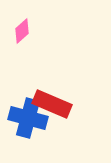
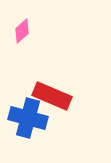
red rectangle: moved 8 px up
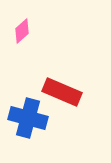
red rectangle: moved 10 px right, 4 px up
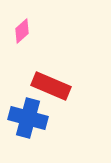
red rectangle: moved 11 px left, 6 px up
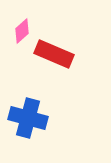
red rectangle: moved 3 px right, 32 px up
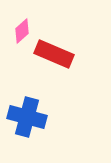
blue cross: moved 1 px left, 1 px up
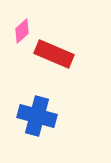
blue cross: moved 10 px right, 1 px up
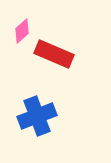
blue cross: rotated 36 degrees counterclockwise
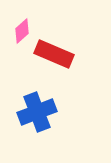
blue cross: moved 4 px up
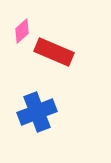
red rectangle: moved 2 px up
